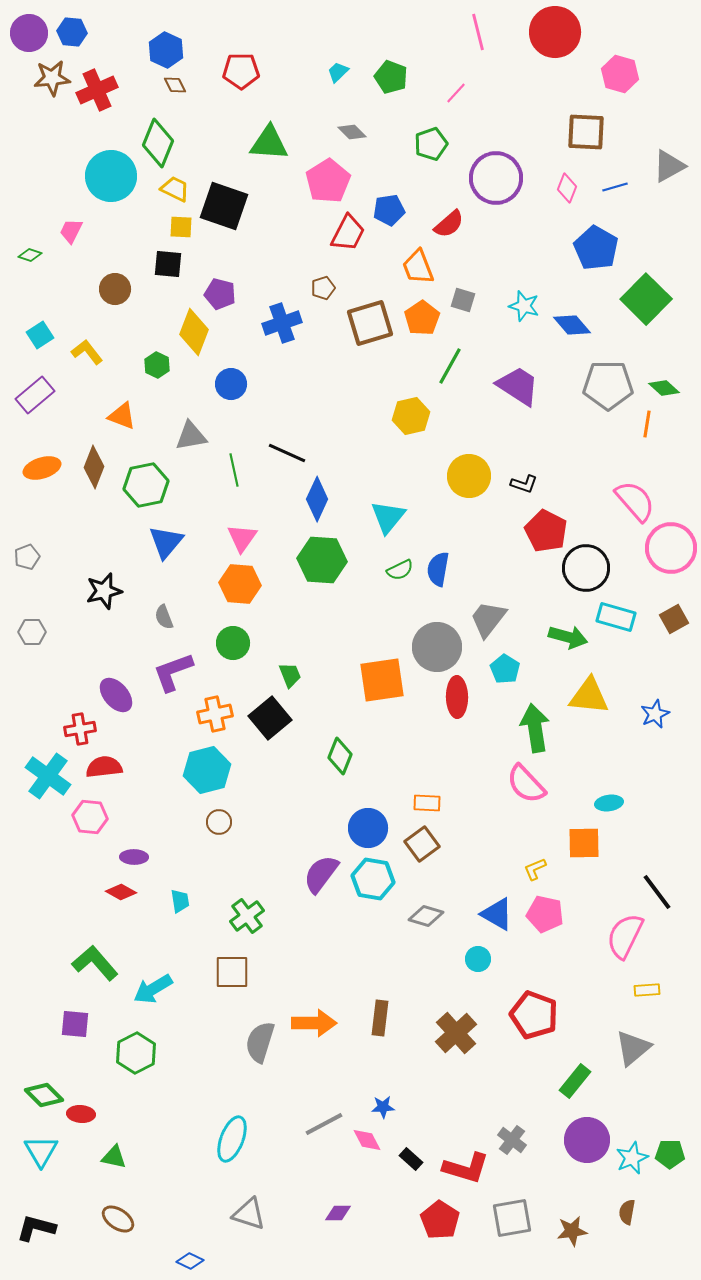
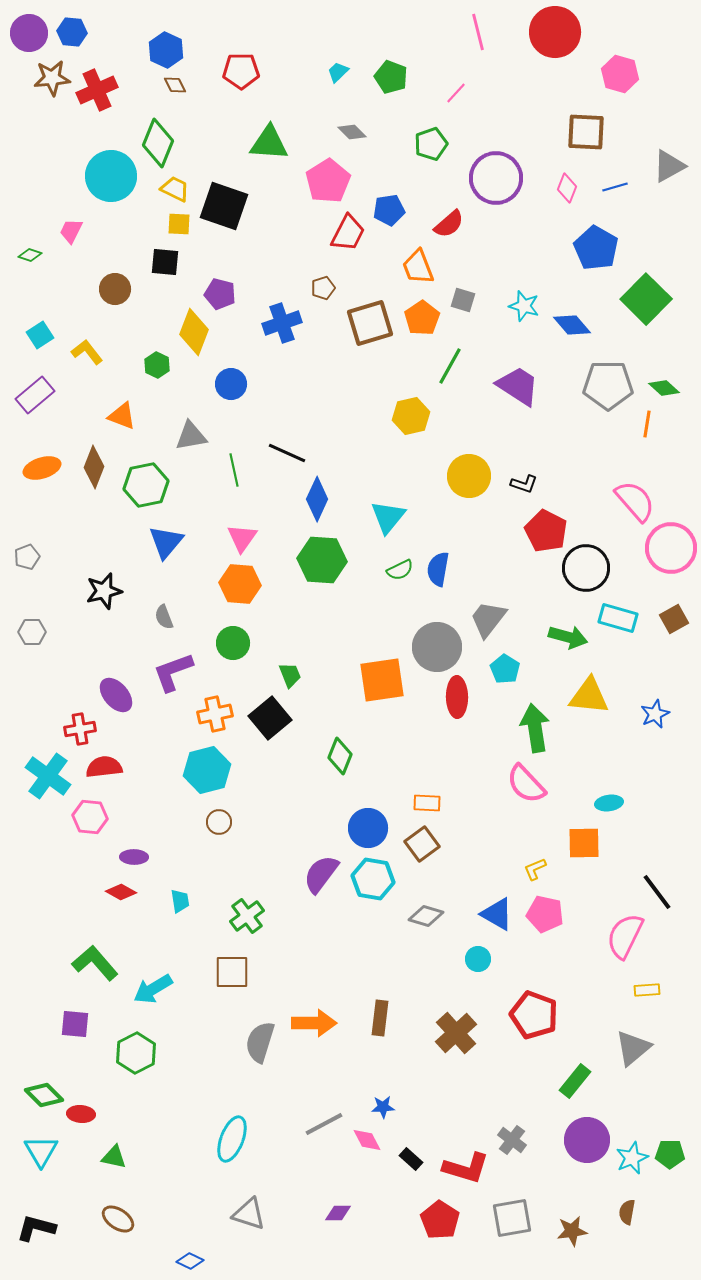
yellow square at (181, 227): moved 2 px left, 3 px up
black square at (168, 264): moved 3 px left, 2 px up
cyan rectangle at (616, 617): moved 2 px right, 1 px down
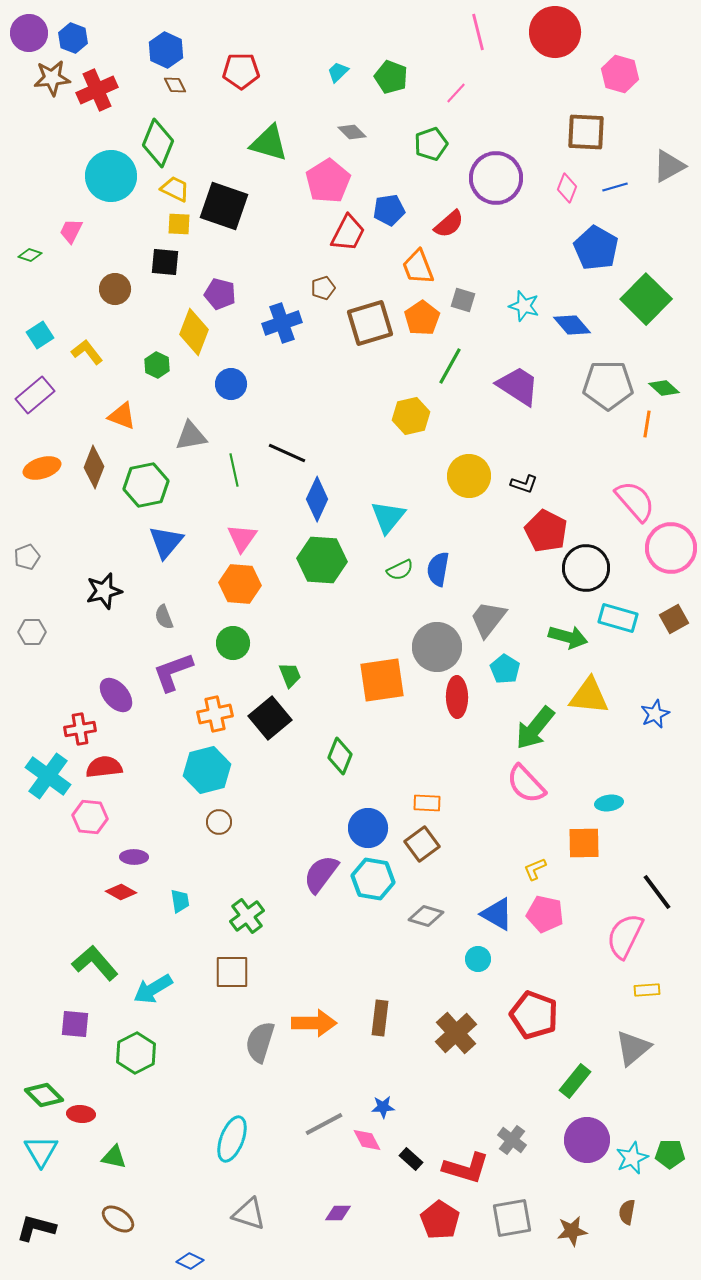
blue hexagon at (72, 32): moved 1 px right, 6 px down; rotated 16 degrees clockwise
green triangle at (269, 143): rotated 12 degrees clockwise
green arrow at (535, 728): rotated 132 degrees counterclockwise
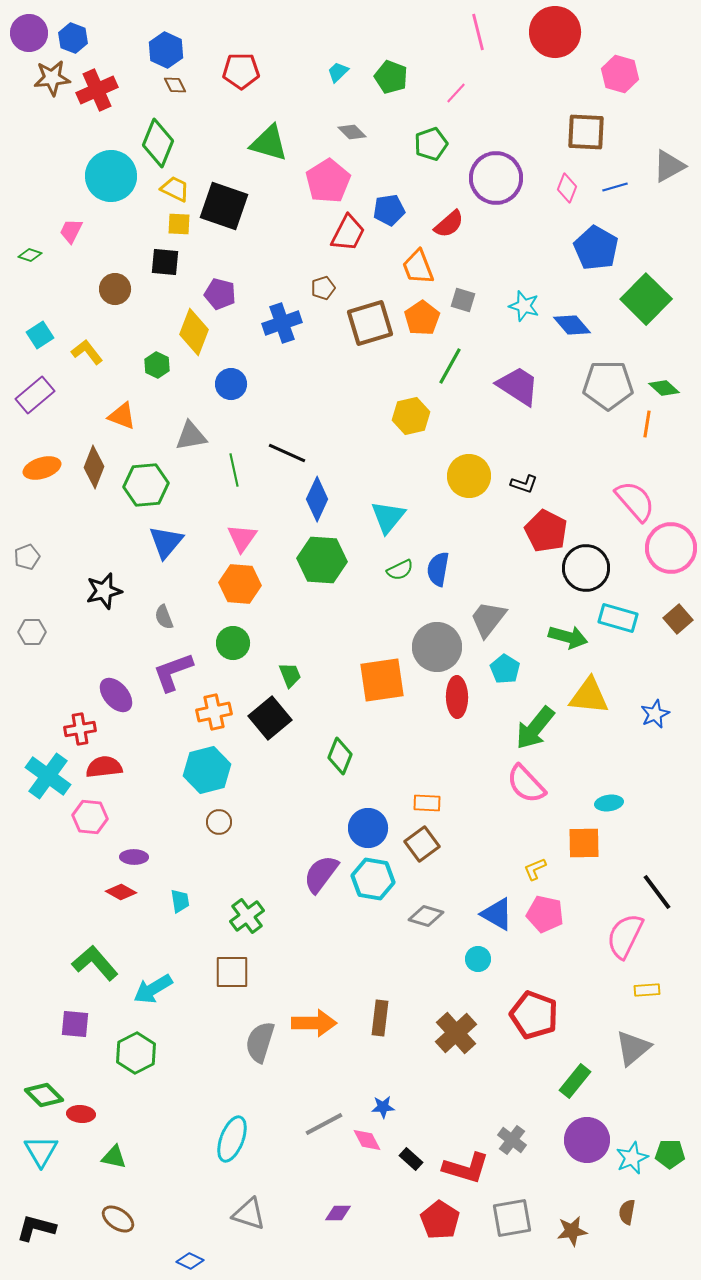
green hexagon at (146, 485): rotated 6 degrees clockwise
brown square at (674, 619): moved 4 px right; rotated 12 degrees counterclockwise
orange cross at (215, 714): moved 1 px left, 2 px up
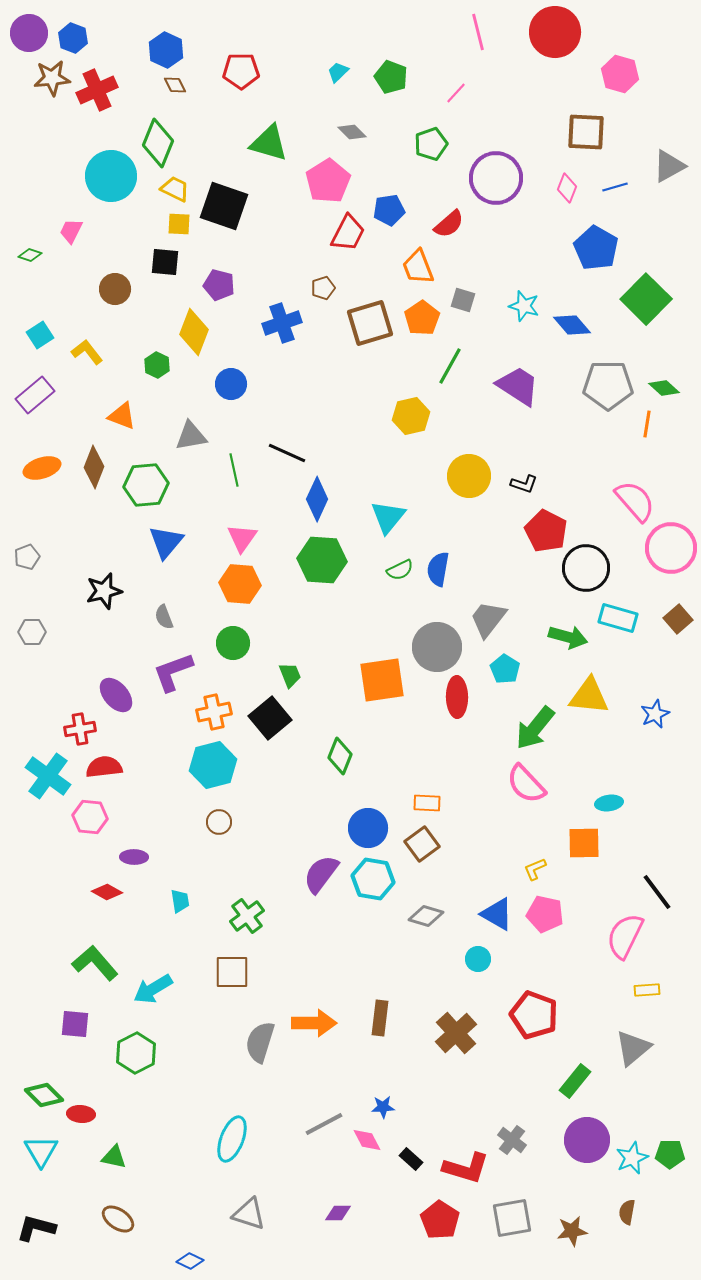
purple pentagon at (220, 294): moved 1 px left, 9 px up
cyan hexagon at (207, 770): moved 6 px right, 5 px up
red diamond at (121, 892): moved 14 px left
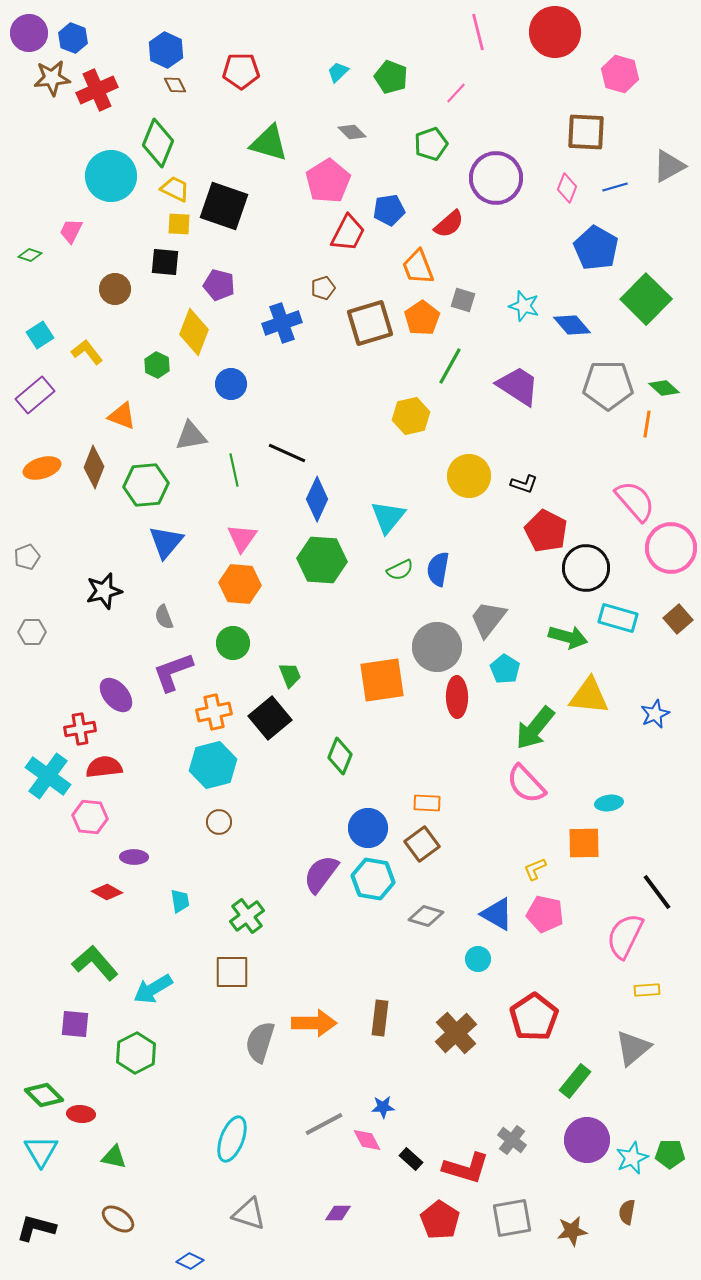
red pentagon at (534, 1015): moved 2 px down; rotated 18 degrees clockwise
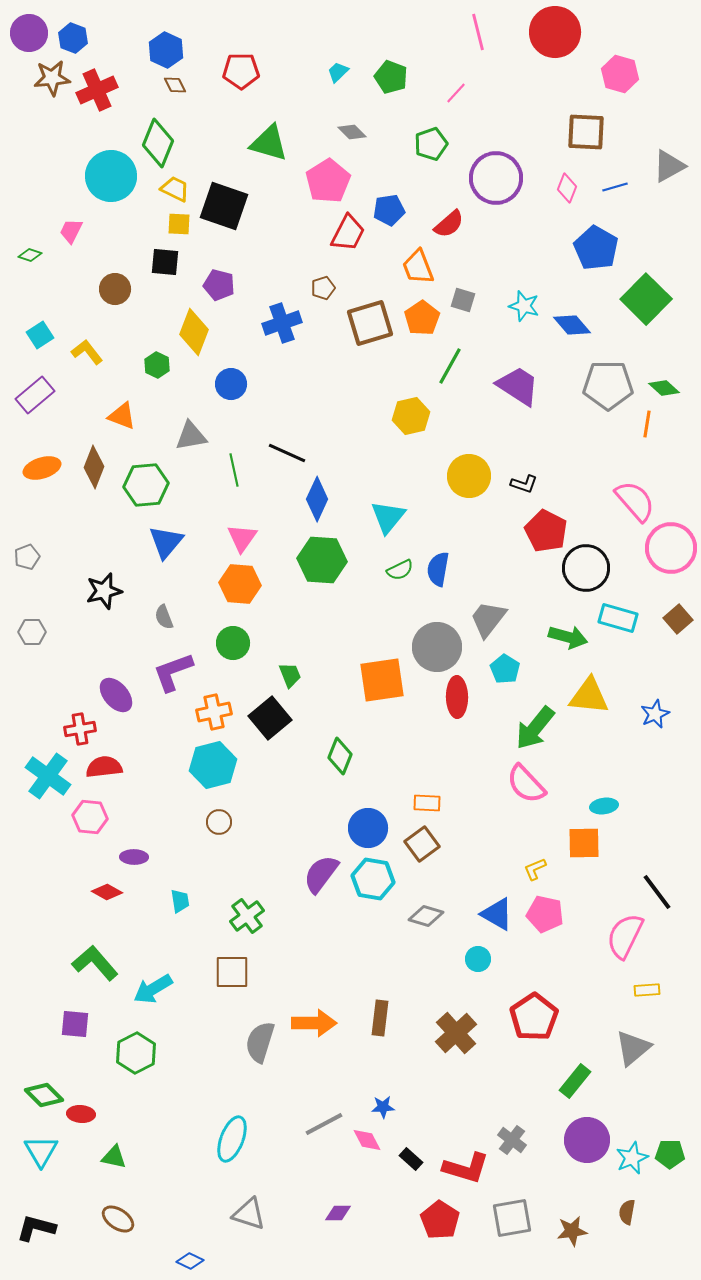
cyan ellipse at (609, 803): moved 5 px left, 3 px down
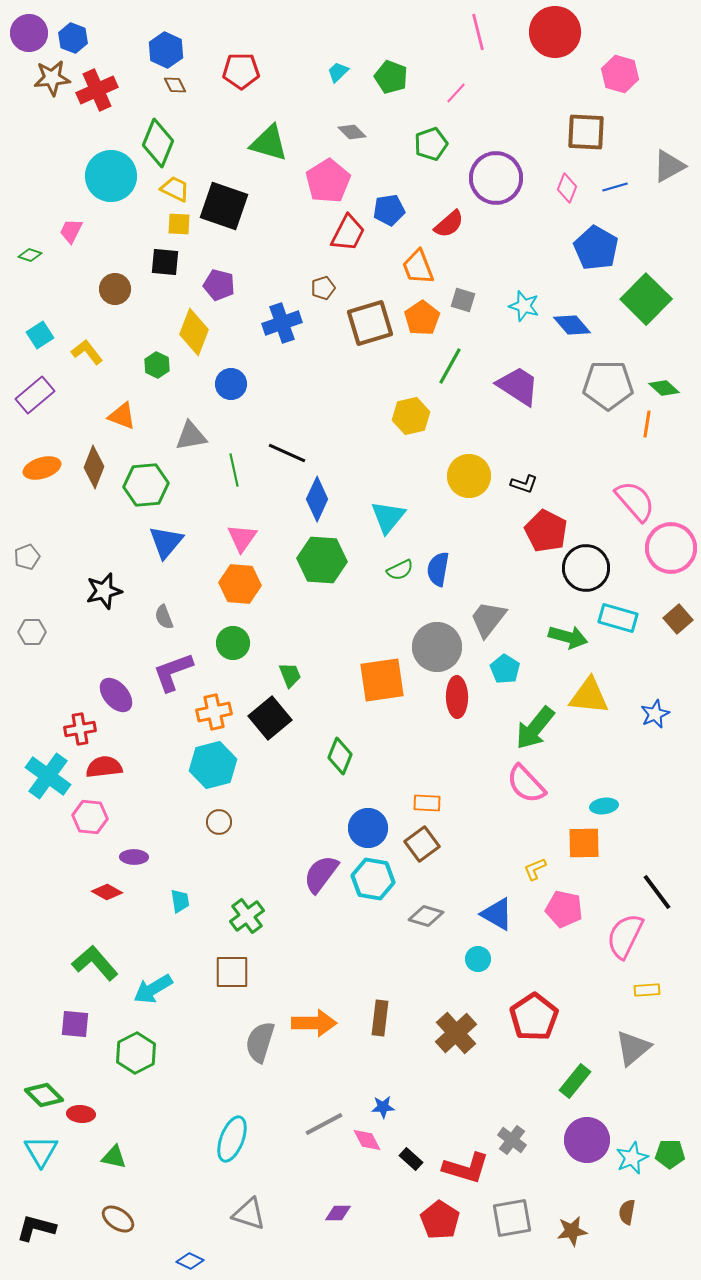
pink pentagon at (545, 914): moved 19 px right, 5 px up
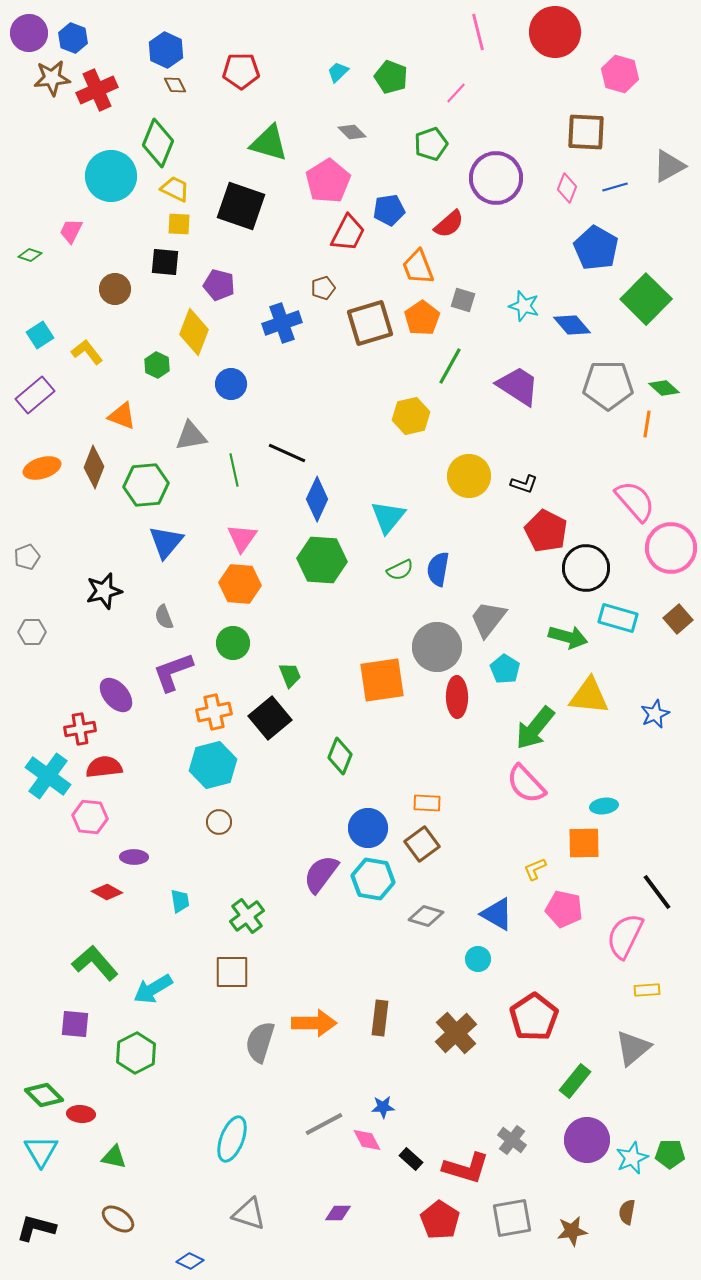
black square at (224, 206): moved 17 px right
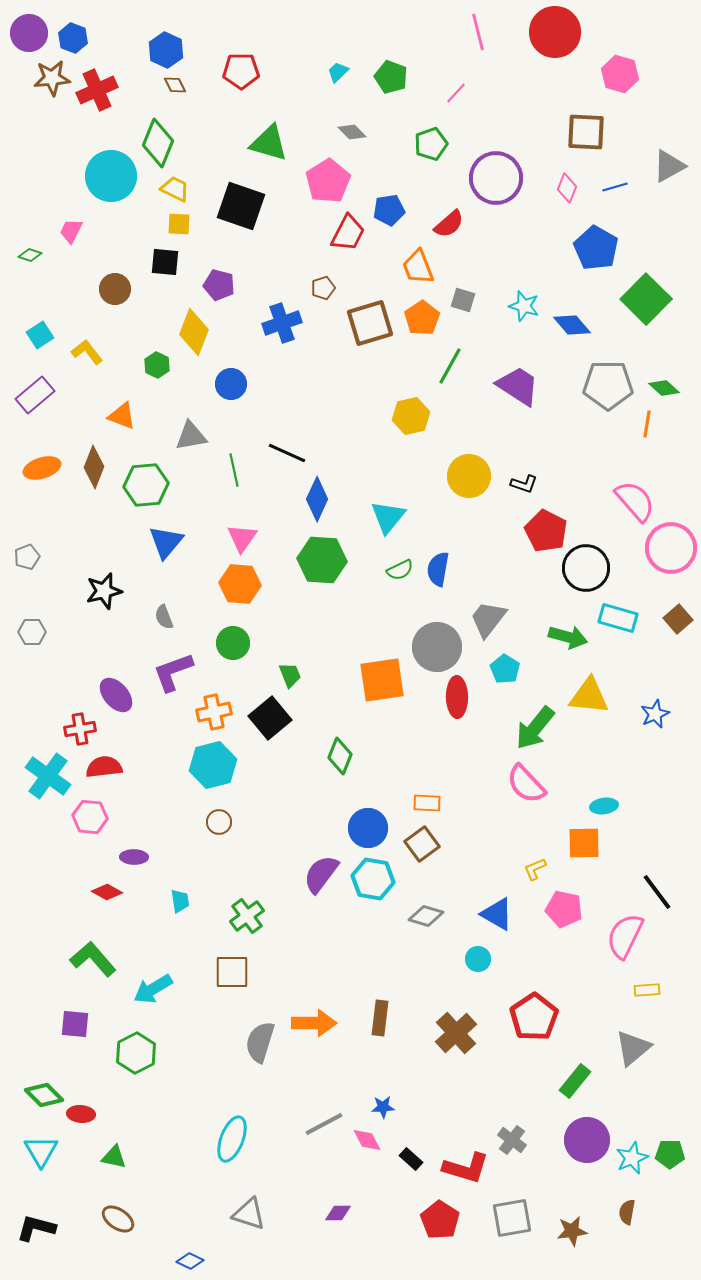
green L-shape at (95, 963): moved 2 px left, 4 px up
